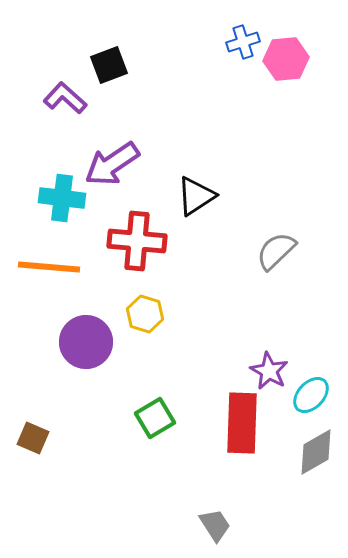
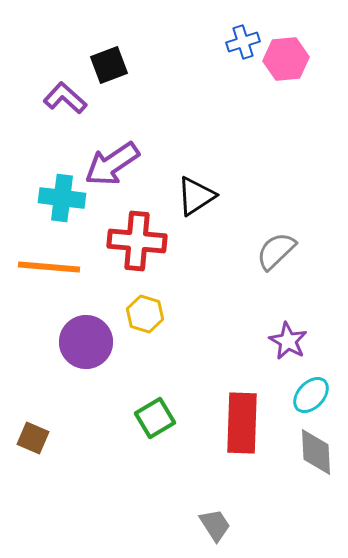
purple star: moved 19 px right, 30 px up
gray diamond: rotated 63 degrees counterclockwise
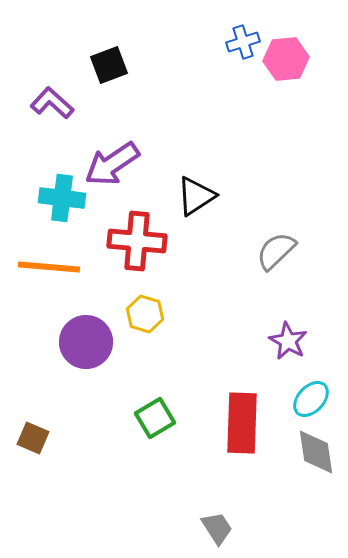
purple L-shape: moved 13 px left, 5 px down
cyan ellipse: moved 4 px down
gray diamond: rotated 6 degrees counterclockwise
gray trapezoid: moved 2 px right, 3 px down
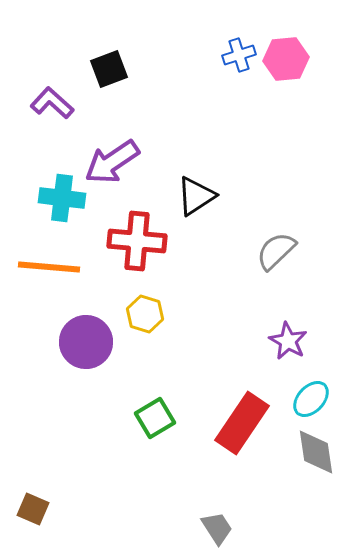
blue cross: moved 4 px left, 13 px down
black square: moved 4 px down
purple arrow: moved 2 px up
red rectangle: rotated 32 degrees clockwise
brown square: moved 71 px down
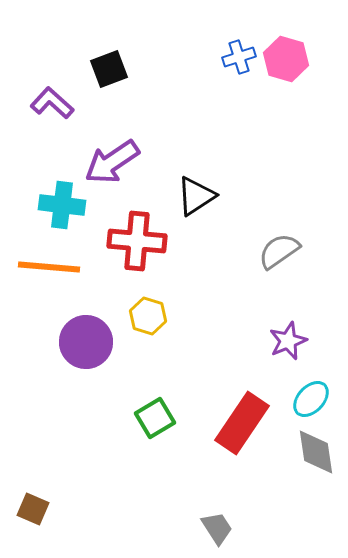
blue cross: moved 2 px down
pink hexagon: rotated 21 degrees clockwise
cyan cross: moved 7 px down
gray semicircle: moved 3 px right; rotated 9 degrees clockwise
yellow hexagon: moved 3 px right, 2 px down
purple star: rotated 21 degrees clockwise
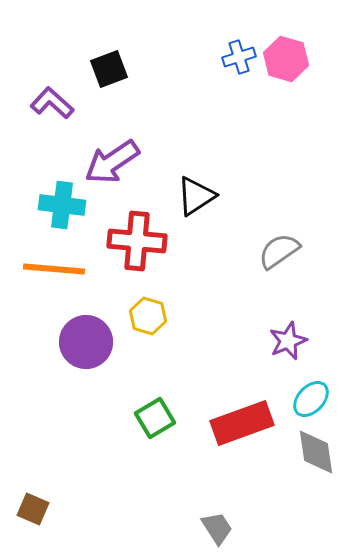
orange line: moved 5 px right, 2 px down
red rectangle: rotated 36 degrees clockwise
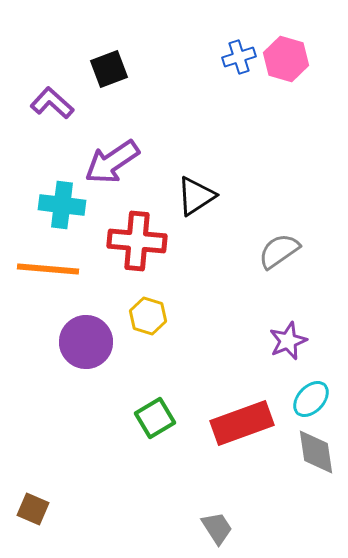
orange line: moved 6 px left
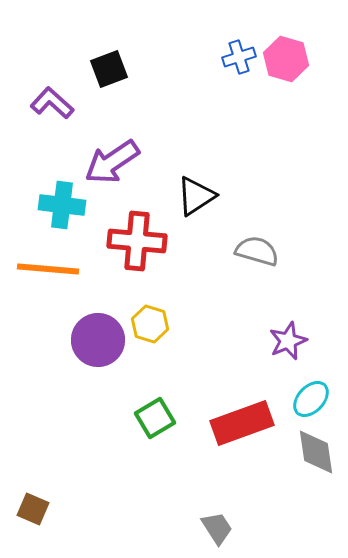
gray semicircle: moved 22 px left; rotated 51 degrees clockwise
yellow hexagon: moved 2 px right, 8 px down
purple circle: moved 12 px right, 2 px up
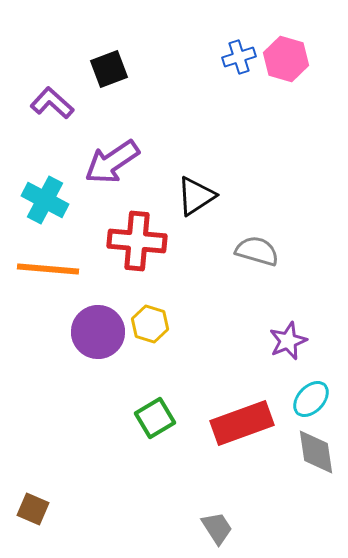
cyan cross: moved 17 px left, 5 px up; rotated 21 degrees clockwise
purple circle: moved 8 px up
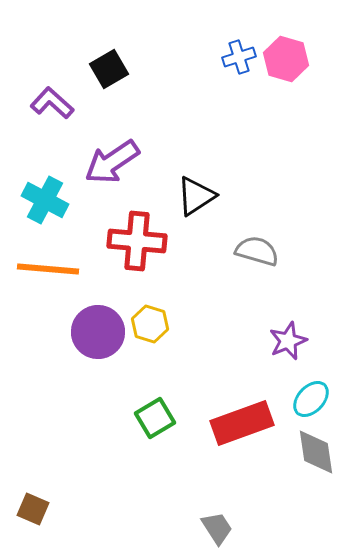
black square: rotated 9 degrees counterclockwise
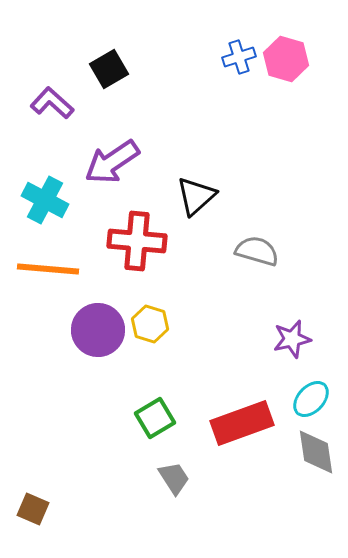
black triangle: rotated 9 degrees counterclockwise
purple circle: moved 2 px up
purple star: moved 4 px right, 2 px up; rotated 9 degrees clockwise
gray trapezoid: moved 43 px left, 50 px up
